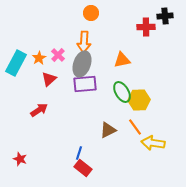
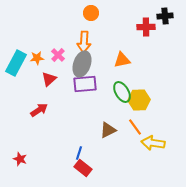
orange star: moved 2 px left; rotated 24 degrees clockwise
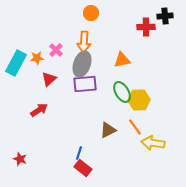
pink cross: moved 2 px left, 5 px up
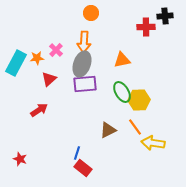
blue line: moved 2 px left
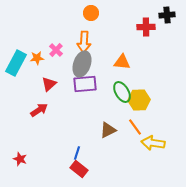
black cross: moved 2 px right, 1 px up
orange triangle: moved 2 px down; rotated 18 degrees clockwise
red triangle: moved 5 px down
red rectangle: moved 4 px left, 1 px down
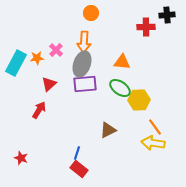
green ellipse: moved 2 px left, 4 px up; rotated 25 degrees counterclockwise
red arrow: rotated 24 degrees counterclockwise
orange line: moved 20 px right
red star: moved 1 px right, 1 px up
